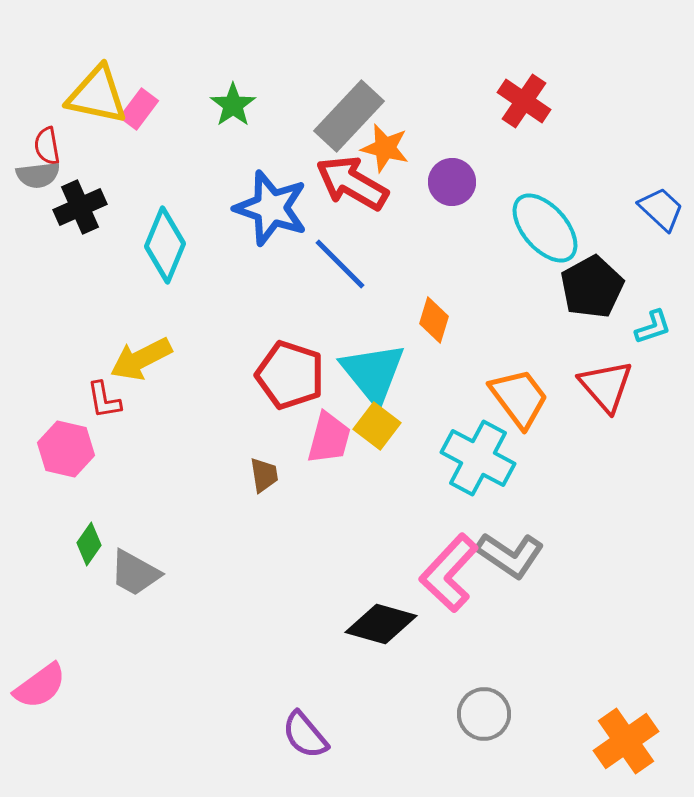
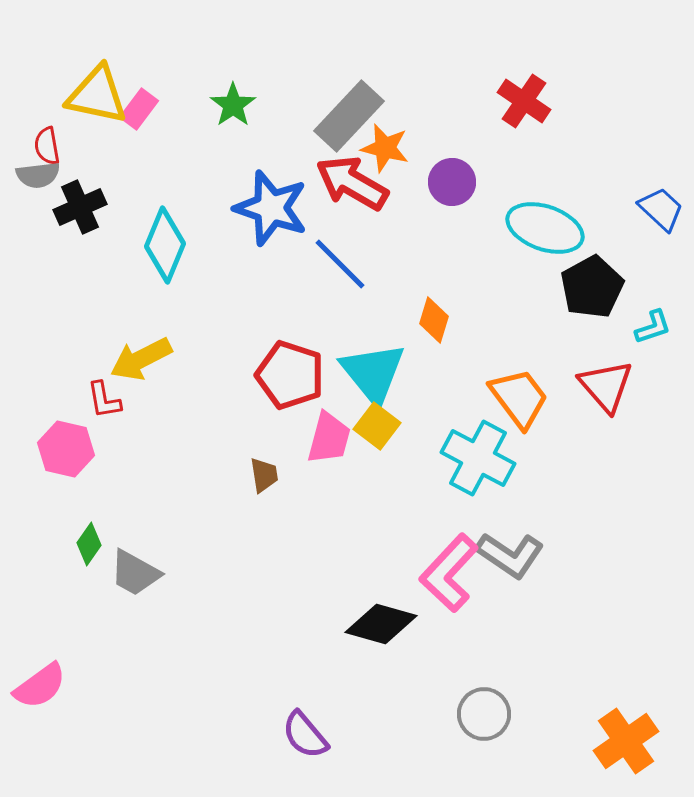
cyan ellipse: rotated 30 degrees counterclockwise
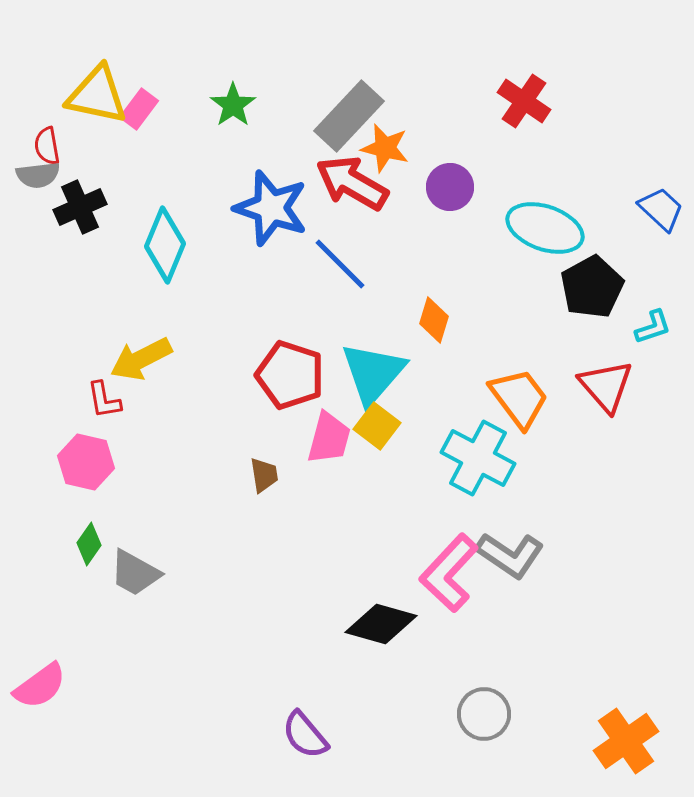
purple circle: moved 2 px left, 5 px down
cyan triangle: rotated 20 degrees clockwise
pink hexagon: moved 20 px right, 13 px down
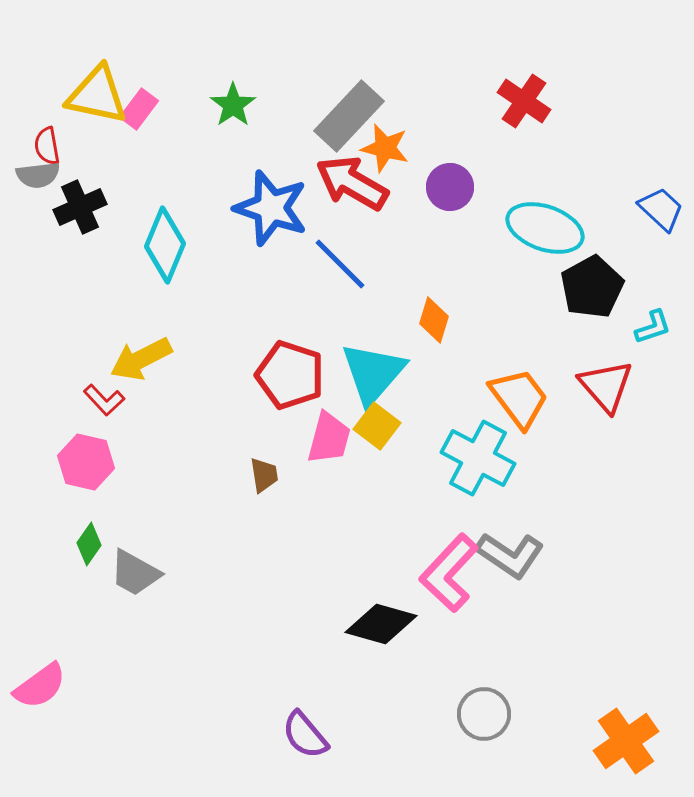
red L-shape: rotated 33 degrees counterclockwise
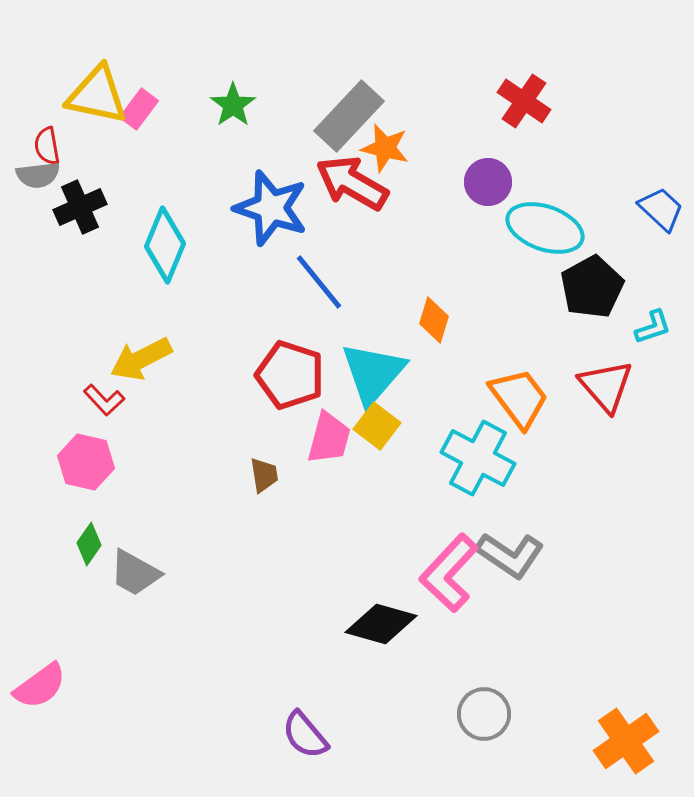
purple circle: moved 38 px right, 5 px up
blue line: moved 21 px left, 18 px down; rotated 6 degrees clockwise
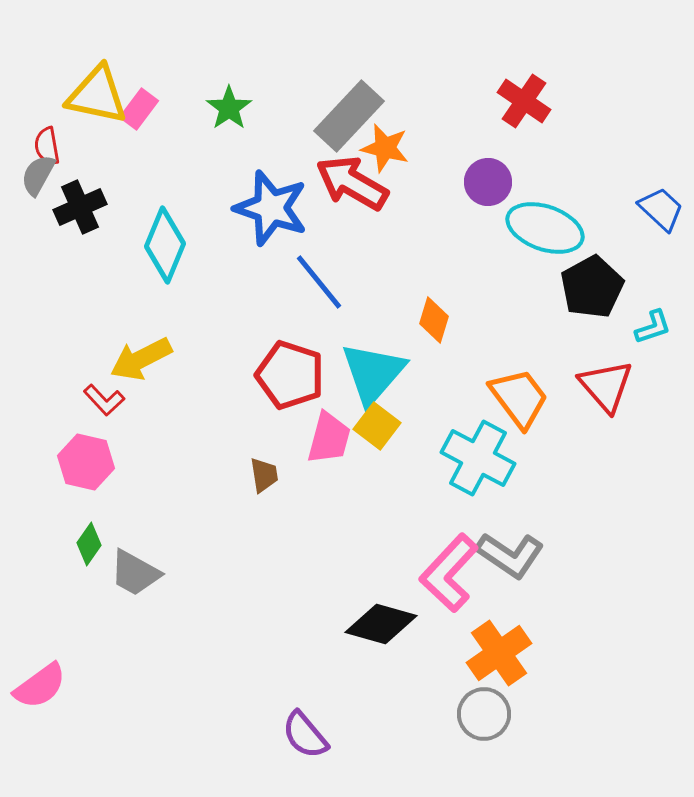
green star: moved 4 px left, 3 px down
gray semicircle: rotated 126 degrees clockwise
orange cross: moved 127 px left, 88 px up
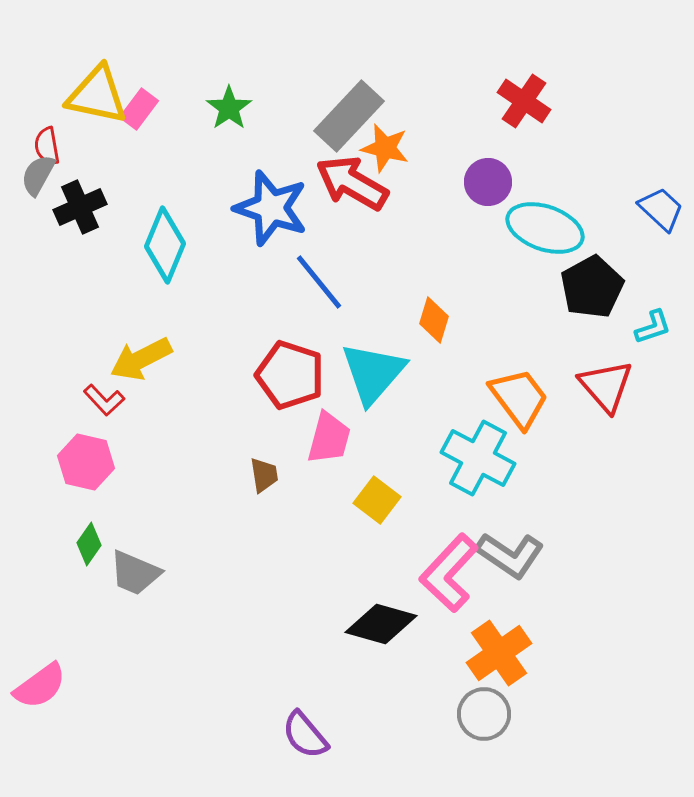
yellow square: moved 74 px down
gray trapezoid: rotated 6 degrees counterclockwise
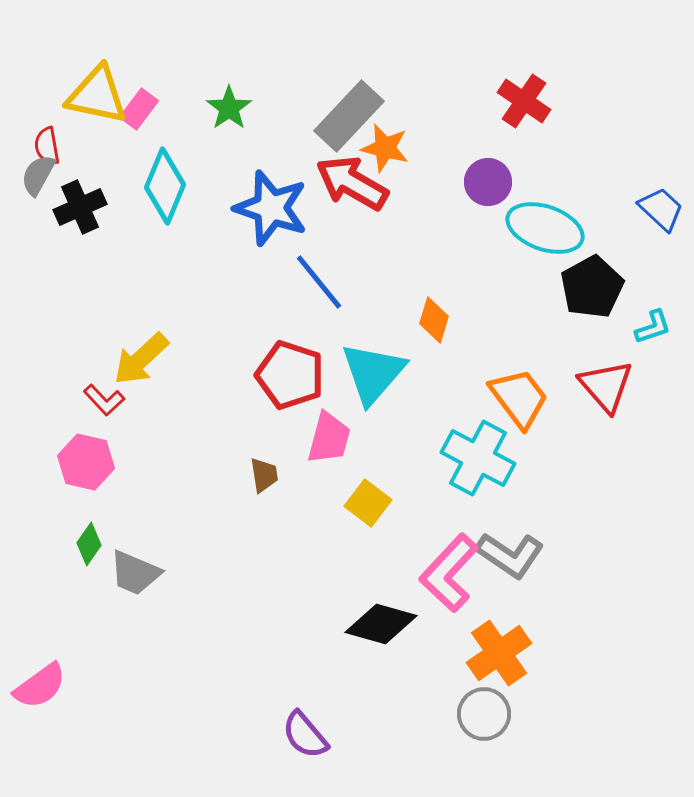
cyan diamond: moved 59 px up
yellow arrow: rotated 16 degrees counterclockwise
yellow square: moved 9 px left, 3 px down
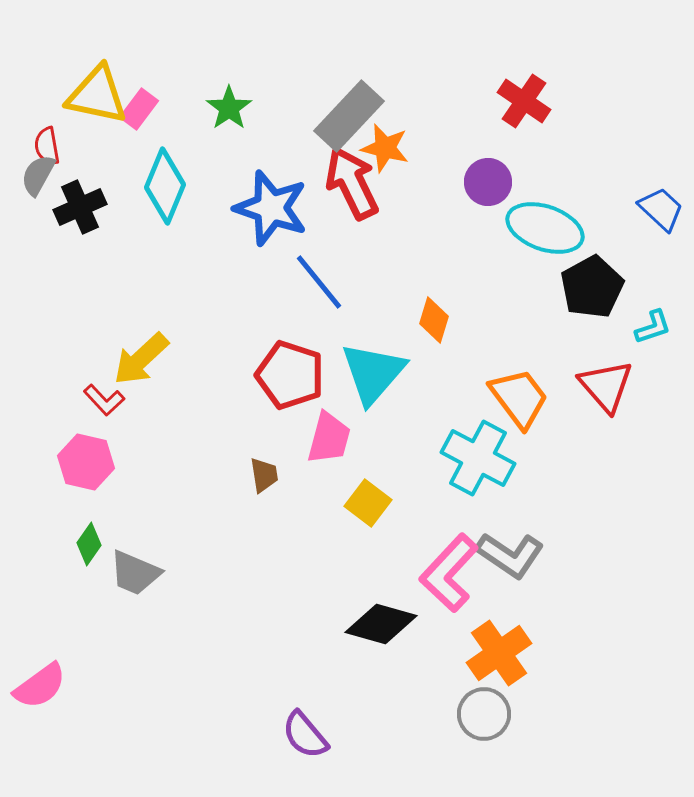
red arrow: rotated 34 degrees clockwise
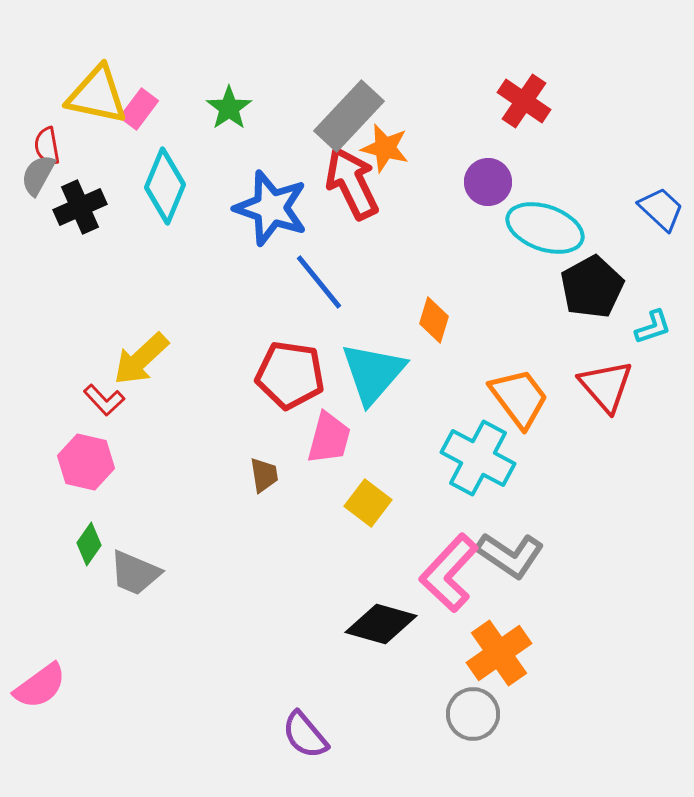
red pentagon: rotated 10 degrees counterclockwise
gray circle: moved 11 px left
